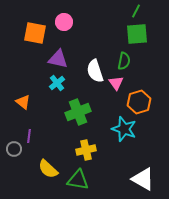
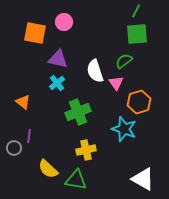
green semicircle: rotated 138 degrees counterclockwise
gray circle: moved 1 px up
green triangle: moved 2 px left
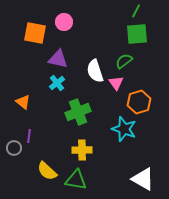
yellow cross: moved 4 px left; rotated 12 degrees clockwise
yellow semicircle: moved 1 px left, 2 px down
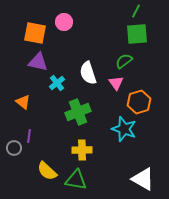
purple triangle: moved 20 px left, 3 px down
white semicircle: moved 7 px left, 2 px down
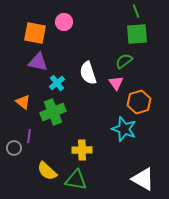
green line: rotated 48 degrees counterclockwise
green cross: moved 25 px left
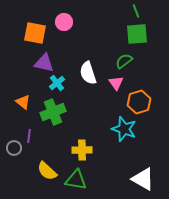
purple triangle: moved 6 px right, 1 px down
